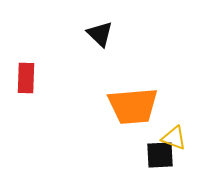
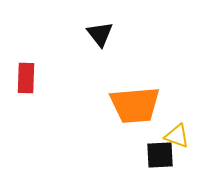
black triangle: rotated 8 degrees clockwise
orange trapezoid: moved 2 px right, 1 px up
yellow triangle: moved 3 px right, 2 px up
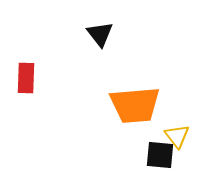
yellow triangle: rotated 32 degrees clockwise
black square: rotated 8 degrees clockwise
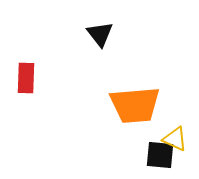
yellow triangle: moved 2 px left, 3 px down; rotated 28 degrees counterclockwise
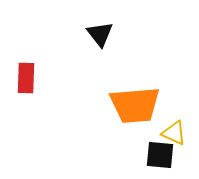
yellow triangle: moved 1 px left, 6 px up
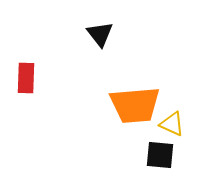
yellow triangle: moved 2 px left, 9 px up
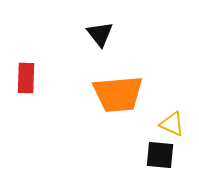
orange trapezoid: moved 17 px left, 11 px up
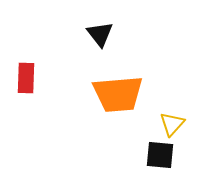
yellow triangle: rotated 48 degrees clockwise
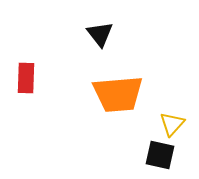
black square: rotated 8 degrees clockwise
